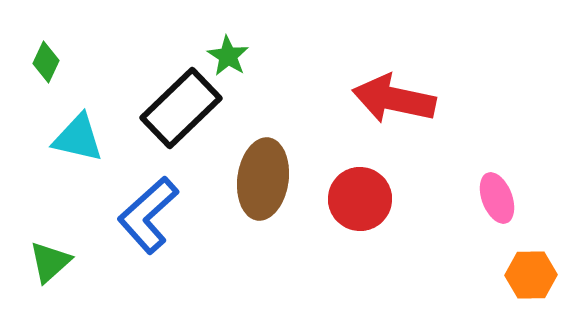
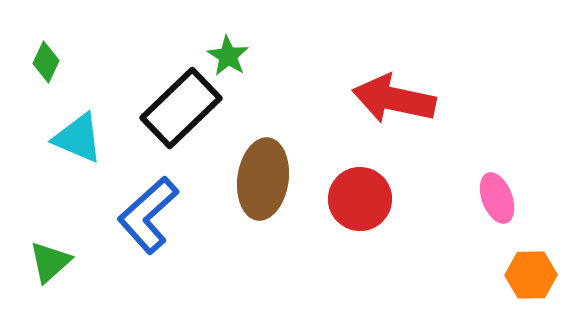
cyan triangle: rotated 10 degrees clockwise
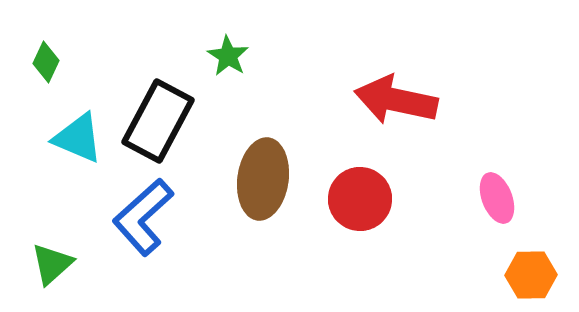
red arrow: moved 2 px right, 1 px down
black rectangle: moved 23 px left, 13 px down; rotated 18 degrees counterclockwise
blue L-shape: moved 5 px left, 2 px down
green triangle: moved 2 px right, 2 px down
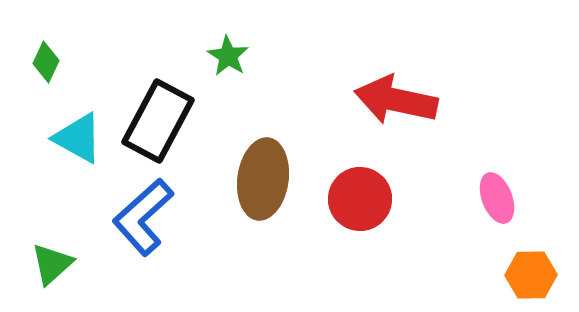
cyan triangle: rotated 6 degrees clockwise
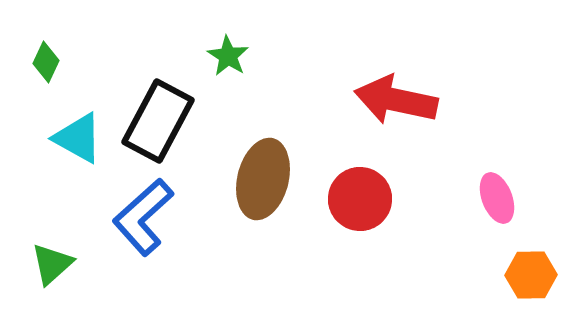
brown ellipse: rotated 6 degrees clockwise
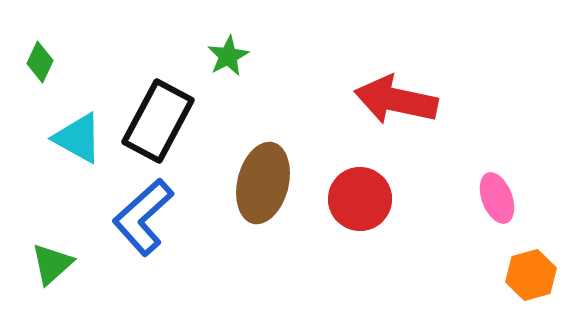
green star: rotated 12 degrees clockwise
green diamond: moved 6 px left
brown ellipse: moved 4 px down
orange hexagon: rotated 15 degrees counterclockwise
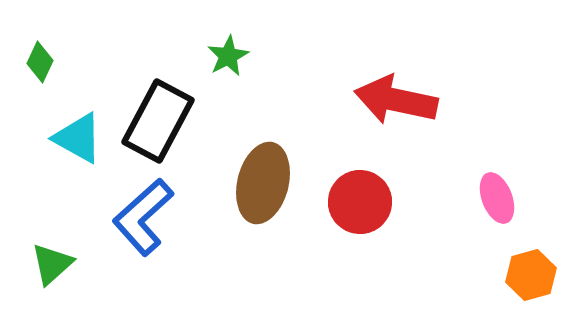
red circle: moved 3 px down
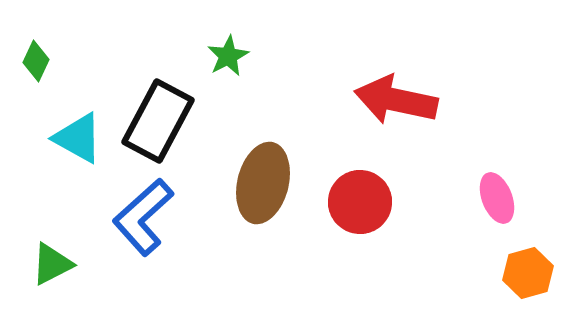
green diamond: moved 4 px left, 1 px up
green triangle: rotated 15 degrees clockwise
orange hexagon: moved 3 px left, 2 px up
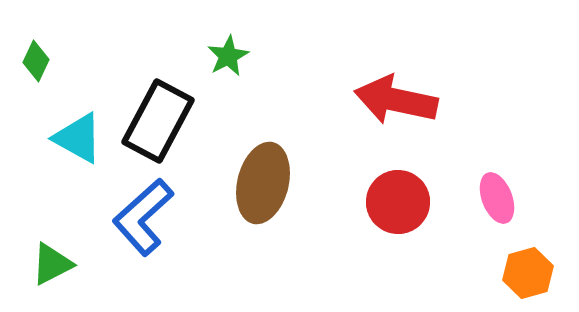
red circle: moved 38 px right
